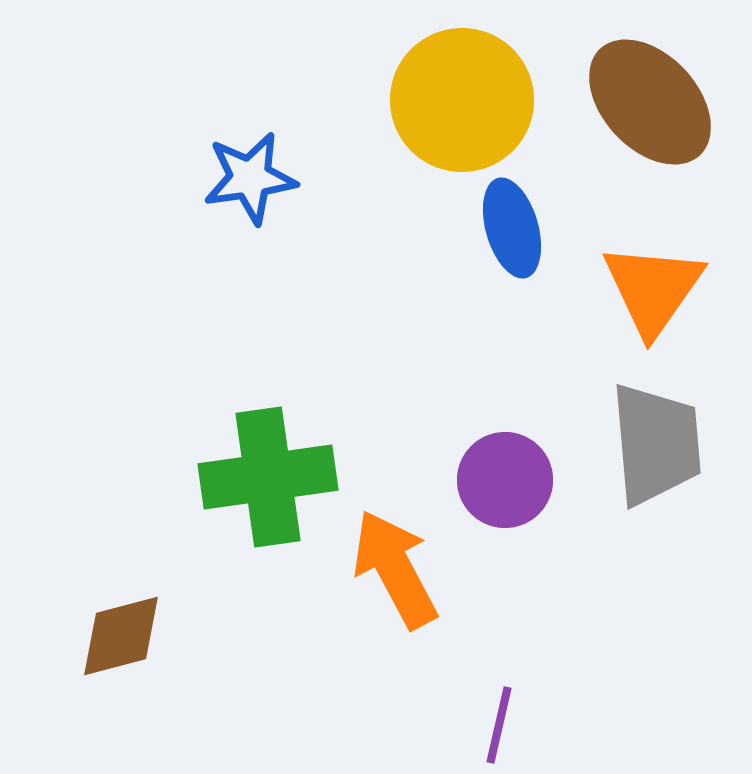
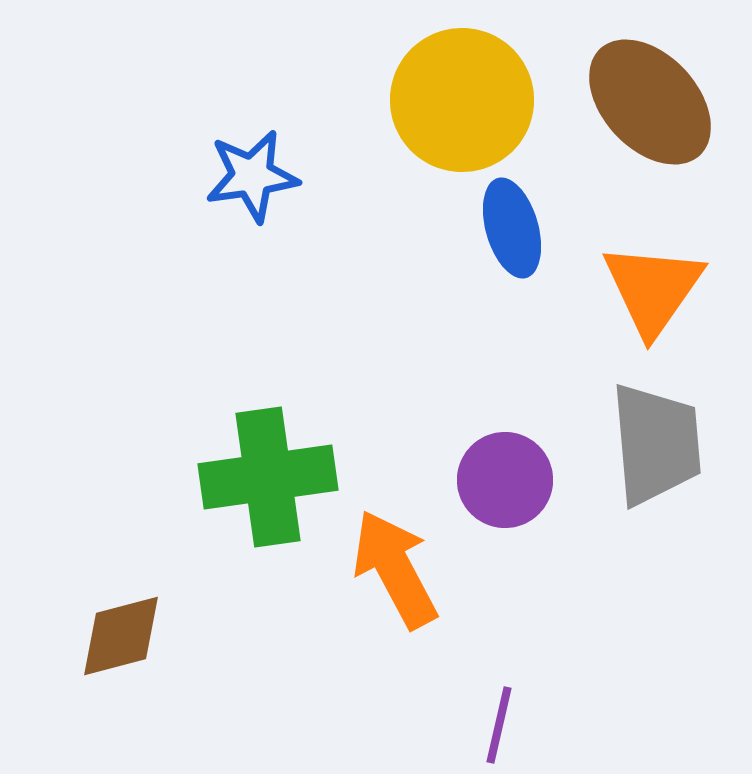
blue star: moved 2 px right, 2 px up
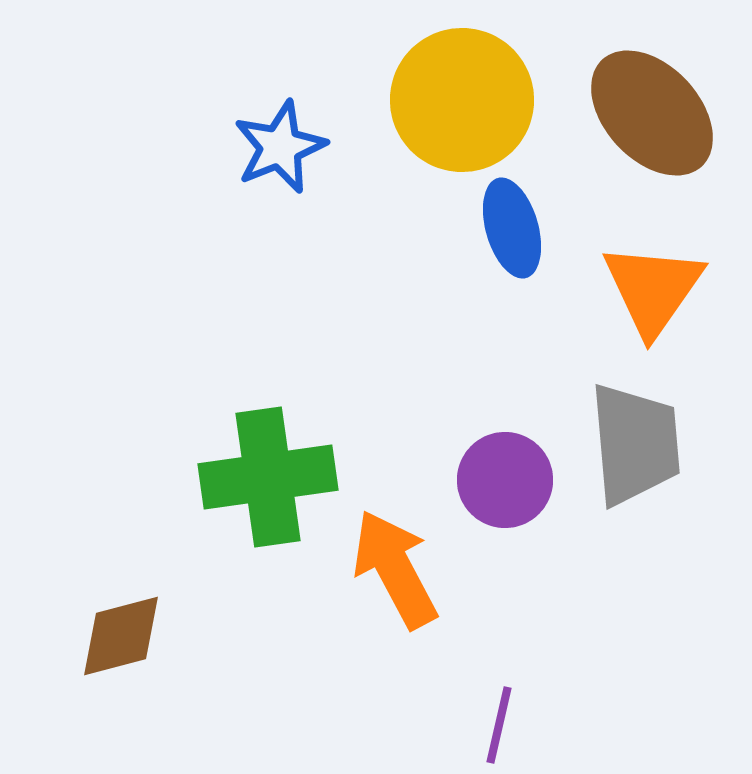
brown ellipse: moved 2 px right, 11 px down
blue star: moved 28 px right, 29 px up; rotated 14 degrees counterclockwise
gray trapezoid: moved 21 px left
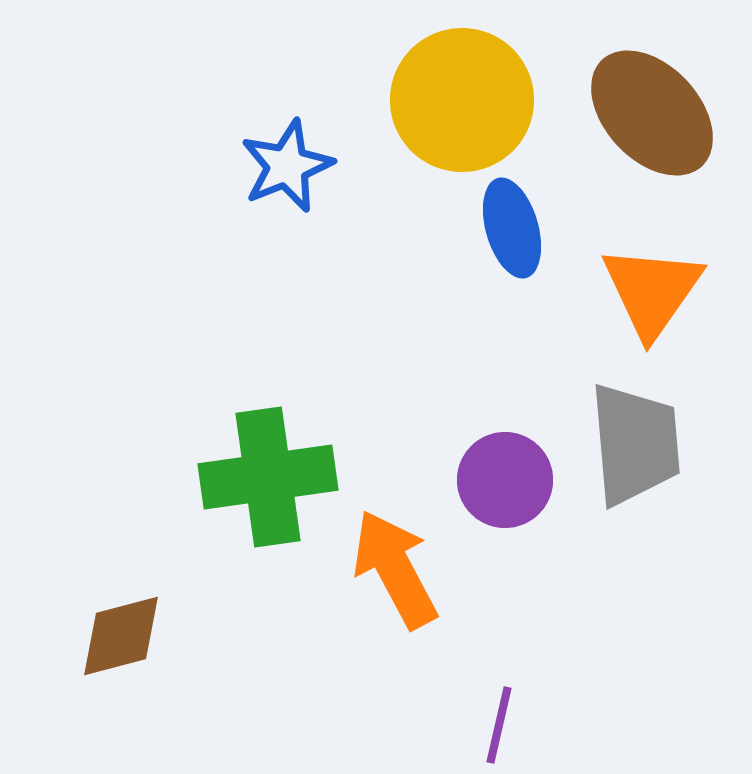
blue star: moved 7 px right, 19 px down
orange triangle: moved 1 px left, 2 px down
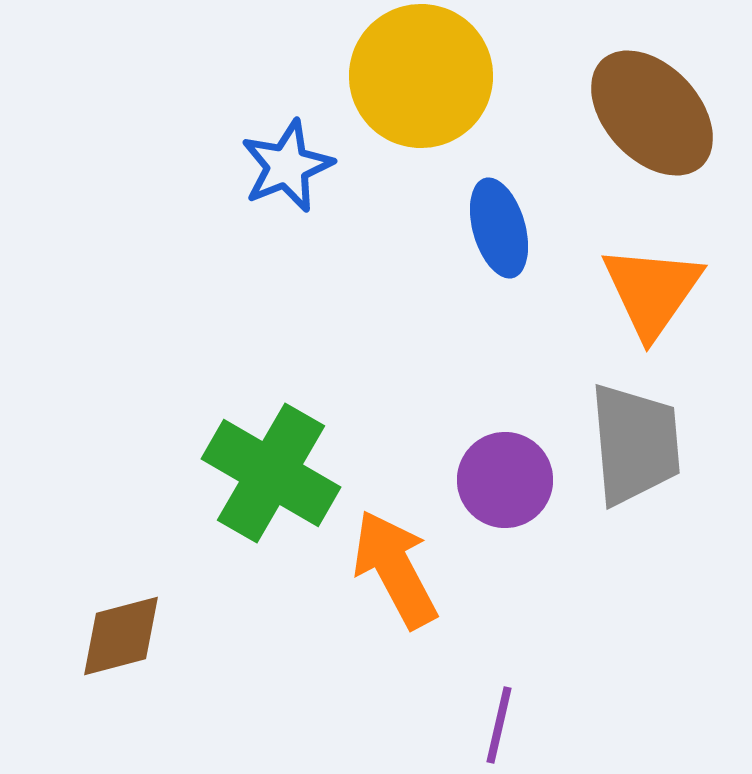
yellow circle: moved 41 px left, 24 px up
blue ellipse: moved 13 px left
green cross: moved 3 px right, 4 px up; rotated 38 degrees clockwise
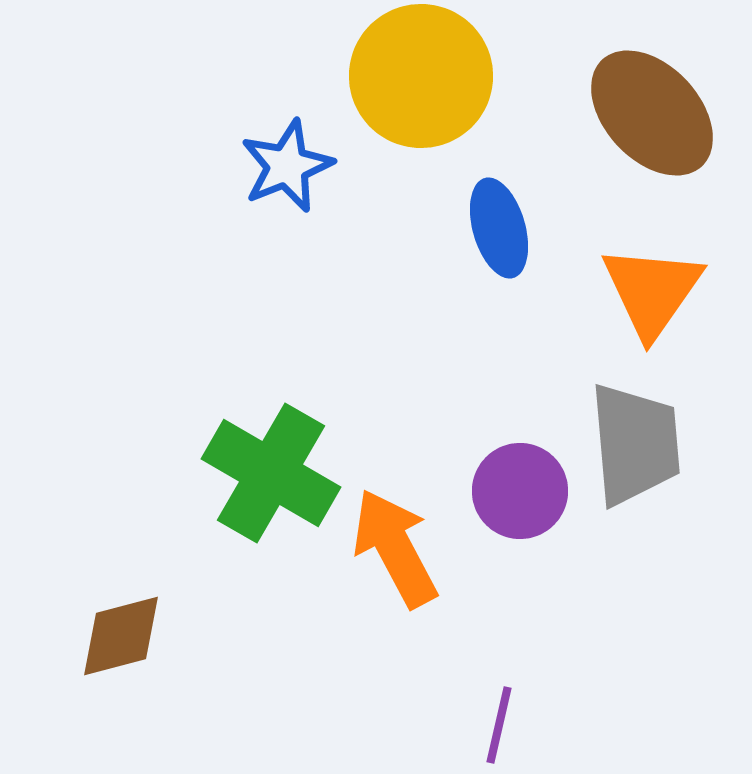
purple circle: moved 15 px right, 11 px down
orange arrow: moved 21 px up
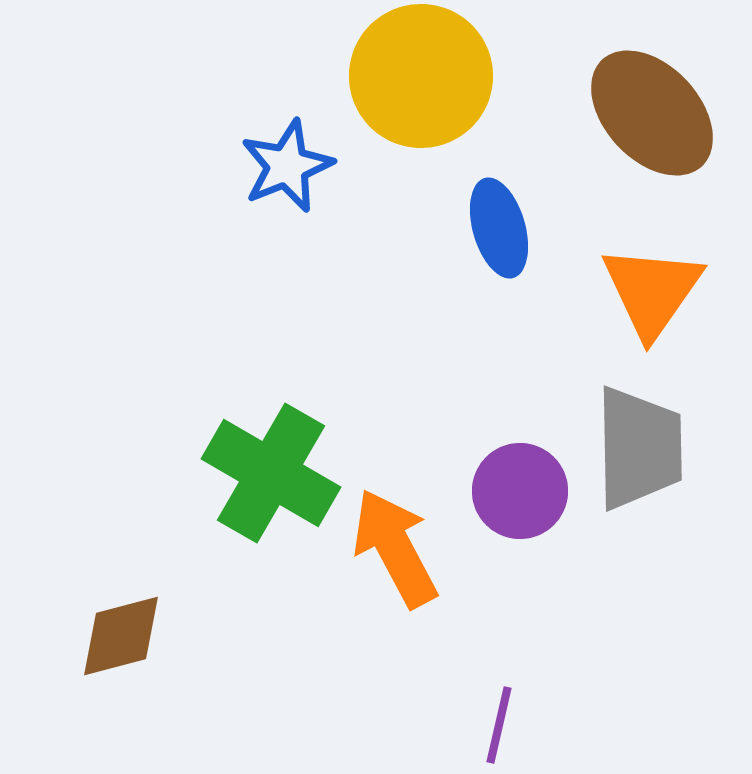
gray trapezoid: moved 4 px right, 4 px down; rotated 4 degrees clockwise
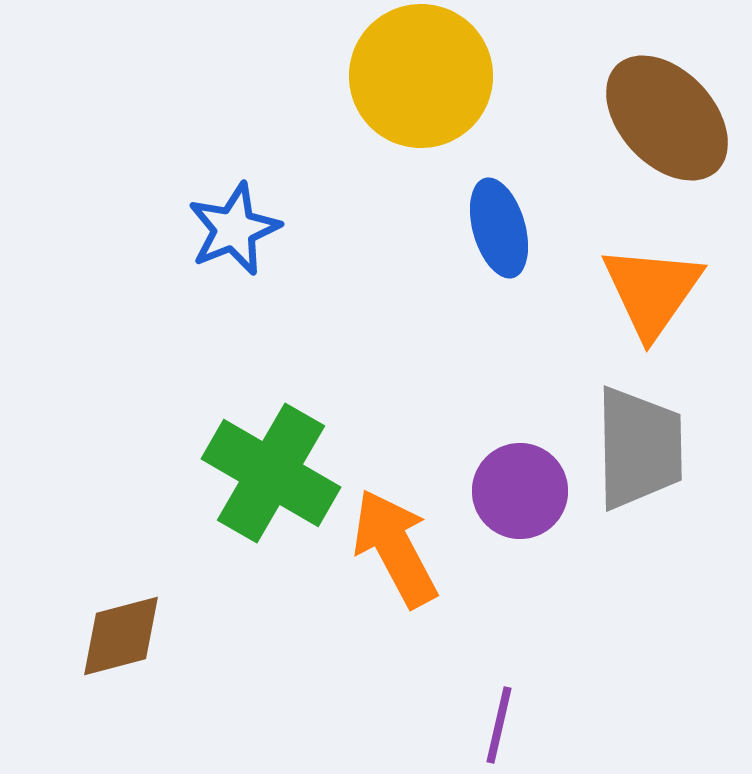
brown ellipse: moved 15 px right, 5 px down
blue star: moved 53 px left, 63 px down
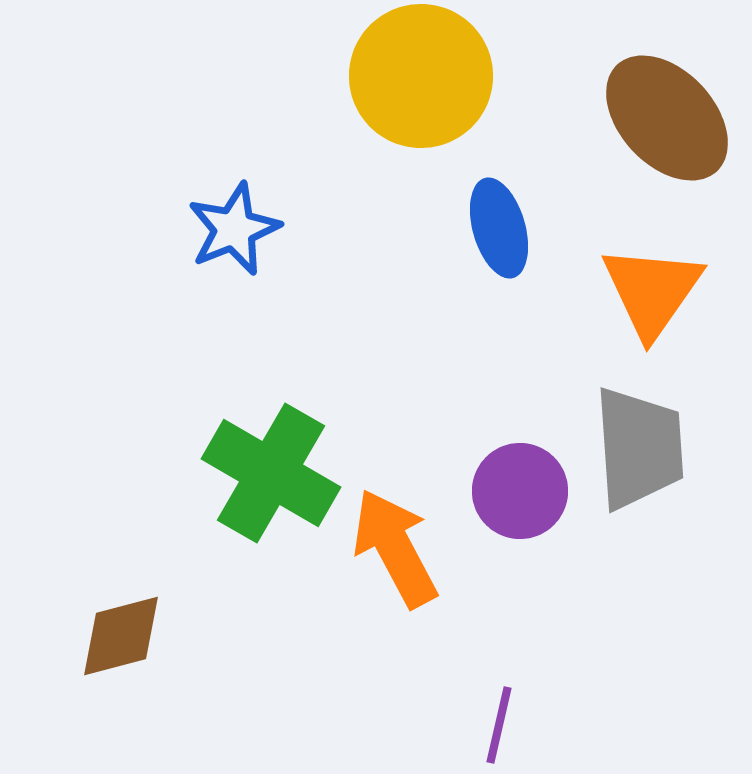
gray trapezoid: rotated 3 degrees counterclockwise
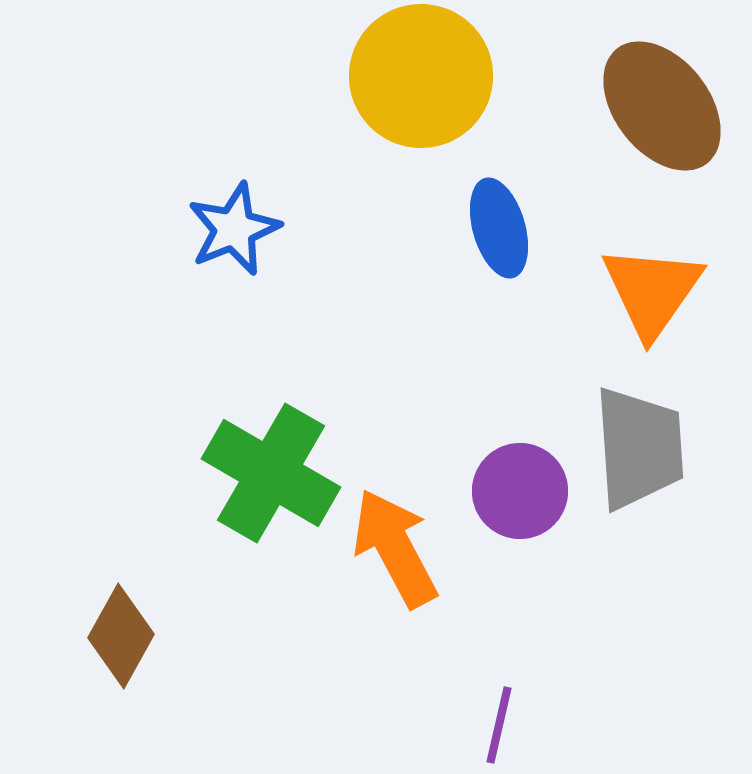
brown ellipse: moved 5 px left, 12 px up; rotated 5 degrees clockwise
brown diamond: rotated 46 degrees counterclockwise
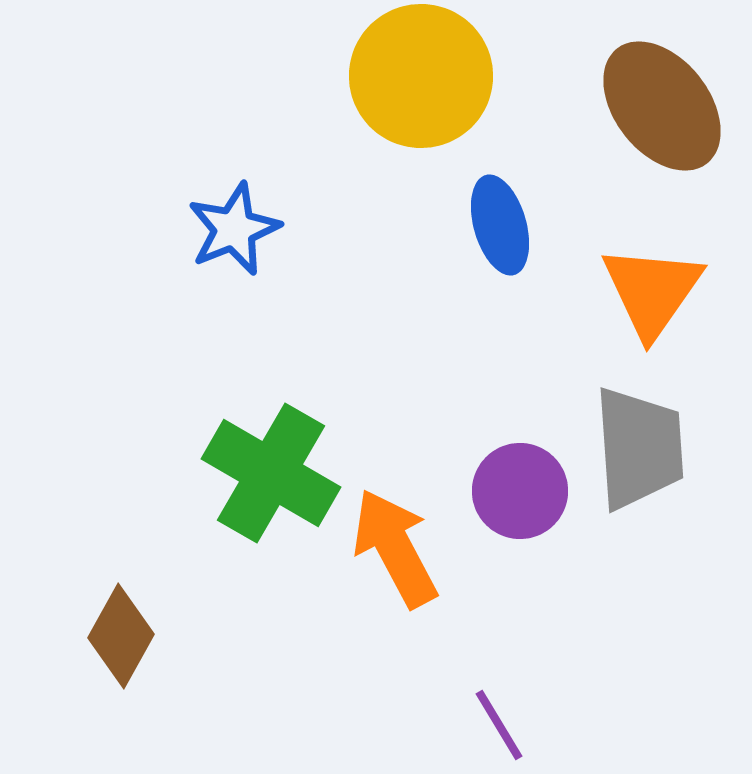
blue ellipse: moved 1 px right, 3 px up
purple line: rotated 44 degrees counterclockwise
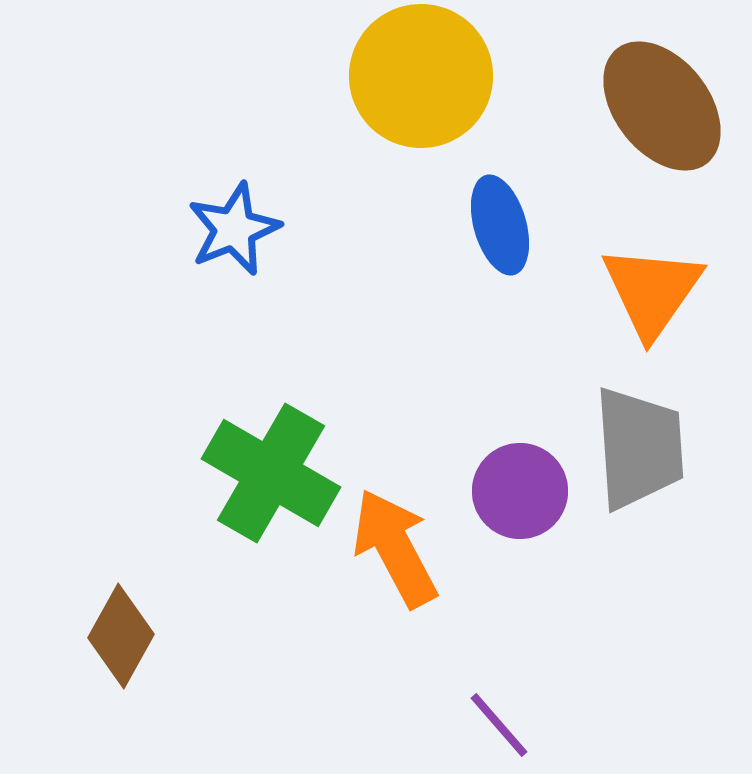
purple line: rotated 10 degrees counterclockwise
